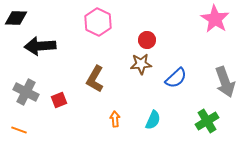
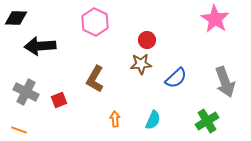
pink hexagon: moved 3 px left
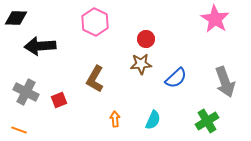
red circle: moved 1 px left, 1 px up
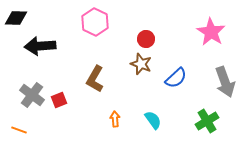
pink star: moved 4 px left, 13 px down
brown star: rotated 25 degrees clockwise
gray cross: moved 6 px right, 3 px down; rotated 10 degrees clockwise
cyan semicircle: rotated 60 degrees counterclockwise
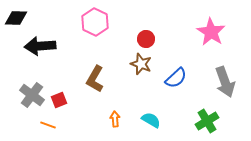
cyan semicircle: moved 2 px left; rotated 24 degrees counterclockwise
orange line: moved 29 px right, 5 px up
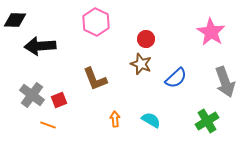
black diamond: moved 1 px left, 2 px down
pink hexagon: moved 1 px right
brown L-shape: rotated 52 degrees counterclockwise
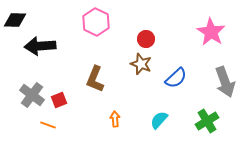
brown L-shape: rotated 44 degrees clockwise
cyan semicircle: moved 8 px right; rotated 78 degrees counterclockwise
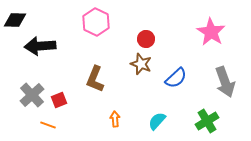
gray cross: rotated 10 degrees clockwise
cyan semicircle: moved 2 px left, 1 px down
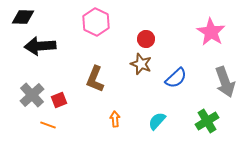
black diamond: moved 8 px right, 3 px up
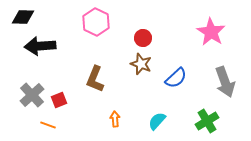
red circle: moved 3 px left, 1 px up
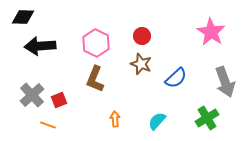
pink hexagon: moved 21 px down
red circle: moved 1 px left, 2 px up
green cross: moved 3 px up
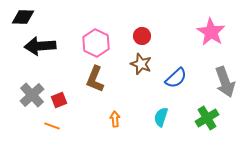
cyan semicircle: moved 4 px right, 4 px up; rotated 24 degrees counterclockwise
orange line: moved 4 px right, 1 px down
